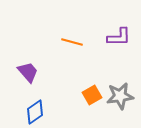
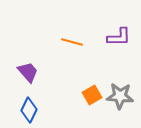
gray star: rotated 12 degrees clockwise
blue diamond: moved 6 px left, 2 px up; rotated 30 degrees counterclockwise
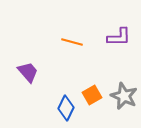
gray star: moved 4 px right; rotated 20 degrees clockwise
blue diamond: moved 37 px right, 2 px up
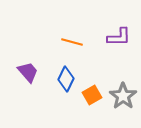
gray star: moved 1 px left; rotated 12 degrees clockwise
blue diamond: moved 29 px up
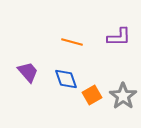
blue diamond: rotated 45 degrees counterclockwise
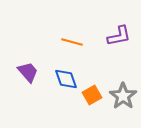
purple L-shape: moved 1 px up; rotated 10 degrees counterclockwise
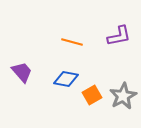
purple trapezoid: moved 6 px left
blue diamond: rotated 60 degrees counterclockwise
gray star: rotated 8 degrees clockwise
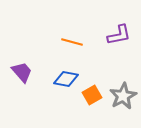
purple L-shape: moved 1 px up
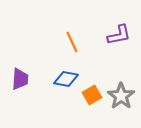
orange line: rotated 50 degrees clockwise
purple trapezoid: moved 2 px left, 7 px down; rotated 45 degrees clockwise
gray star: moved 2 px left; rotated 8 degrees counterclockwise
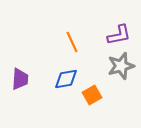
blue diamond: rotated 20 degrees counterclockwise
gray star: moved 30 px up; rotated 20 degrees clockwise
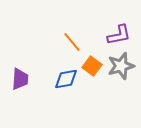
orange line: rotated 15 degrees counterclockwise
orange square: moved 29 px up; rotated 24 degrees counterclockwise
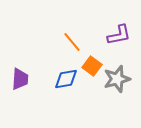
gray star: moved 4 px left, 13 px down
